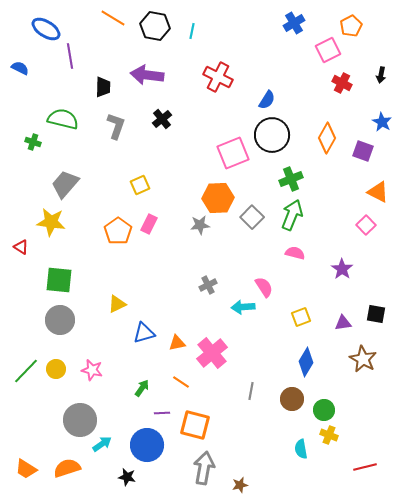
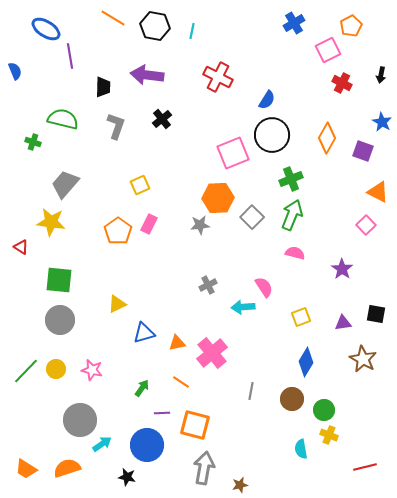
blue semicircle at (20, 68): moved 5 px left, 3 px down; rotated 42 degrees clockwise
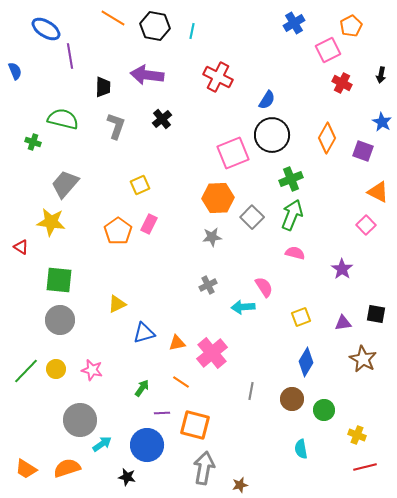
gray star at (200, 225): moved 12 px right, 12 px down
yellow cross at (329, 435): moved 28 px right
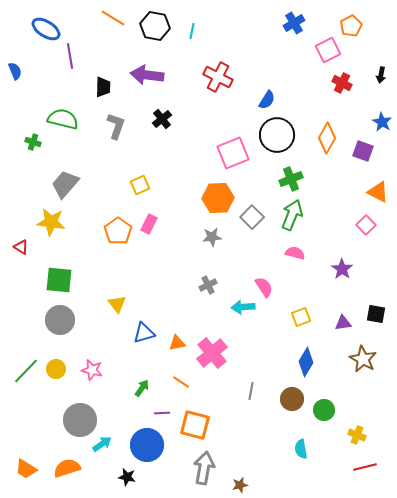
black circle at (272, 135): moved 5 px right
yellow triangle at (117, 304): rotated 42 degrees counterclockwise
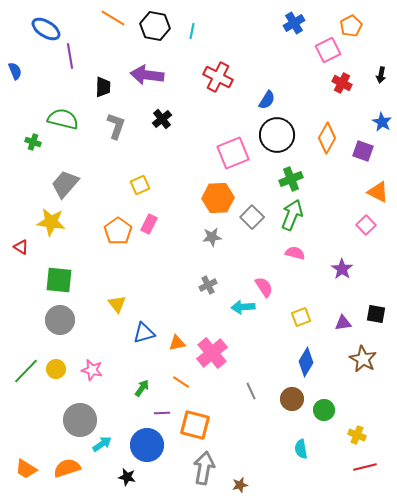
gray line at (251, 391): rotated 36 degrees counterclockwise
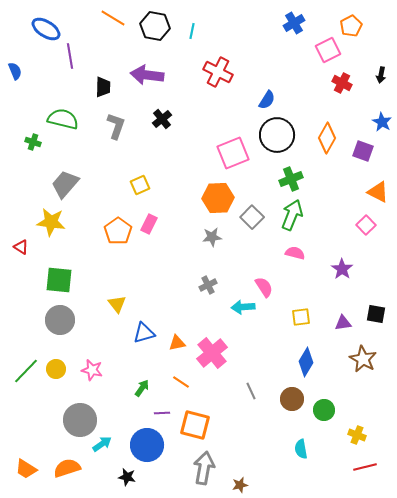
red cross at (218, 77): moved 5 px up
yellow square at (301, 317): rotated 12 degrees clockwise
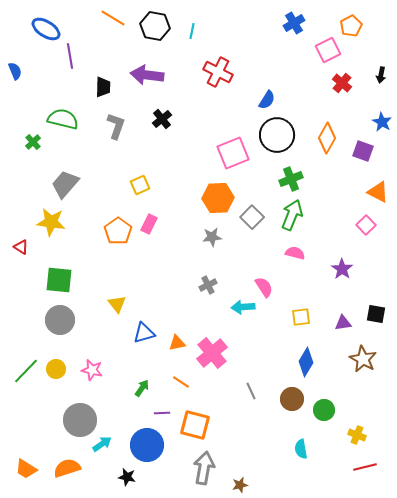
red cross at (342, 83): rotated 12 degrees clockwise
green cross at (33, 142): rotated 28 degrees clockwise
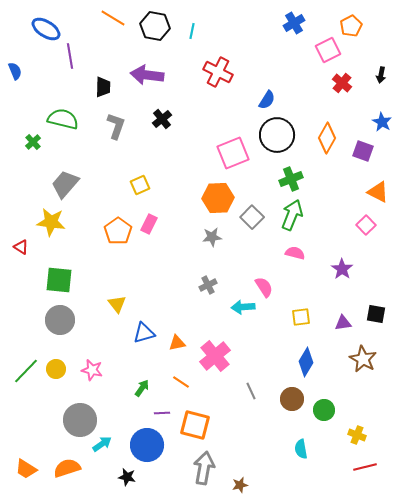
pink cross at (212, 353): moved 3 px right, 3 px down
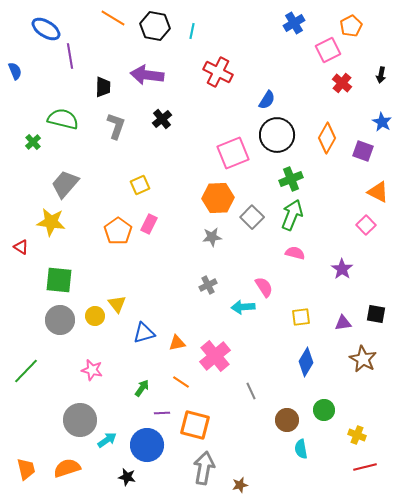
yellow circle at (56, 369): moved 39 px right, 53 px up
brown circle at (292, 399): moved 5 px left, 21 px down
cyan arrow at (102, 444): moved 5 px right, 4 px up
orange trapezoid at (26, 469): rotated 135 degrees counterclockwise
